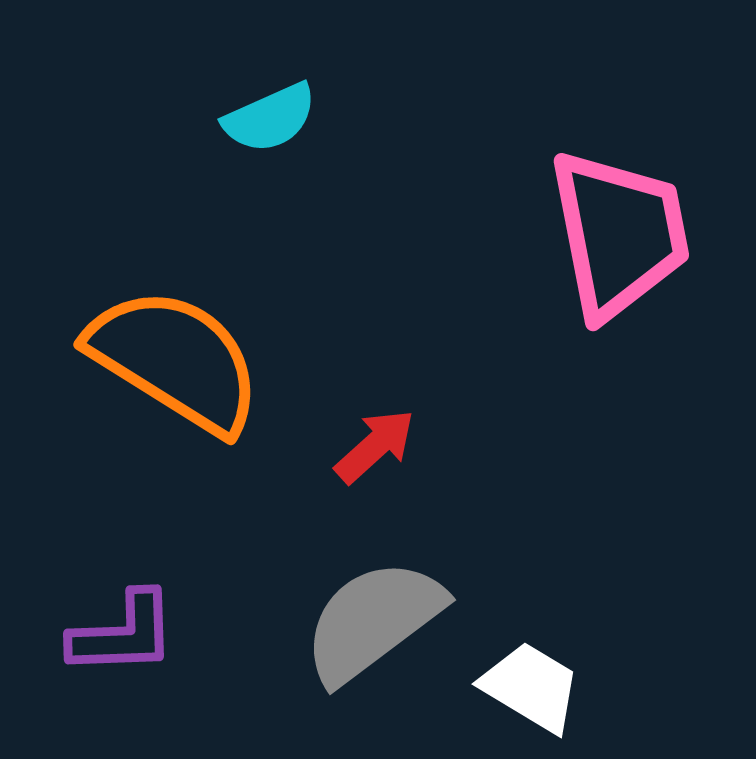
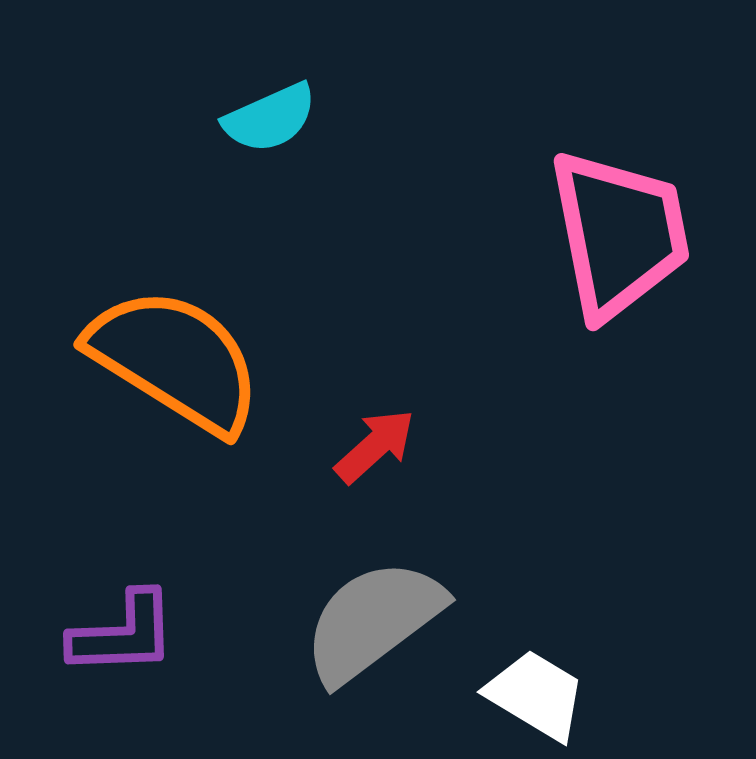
white trapezoid: moved 5 px right, 8 px down
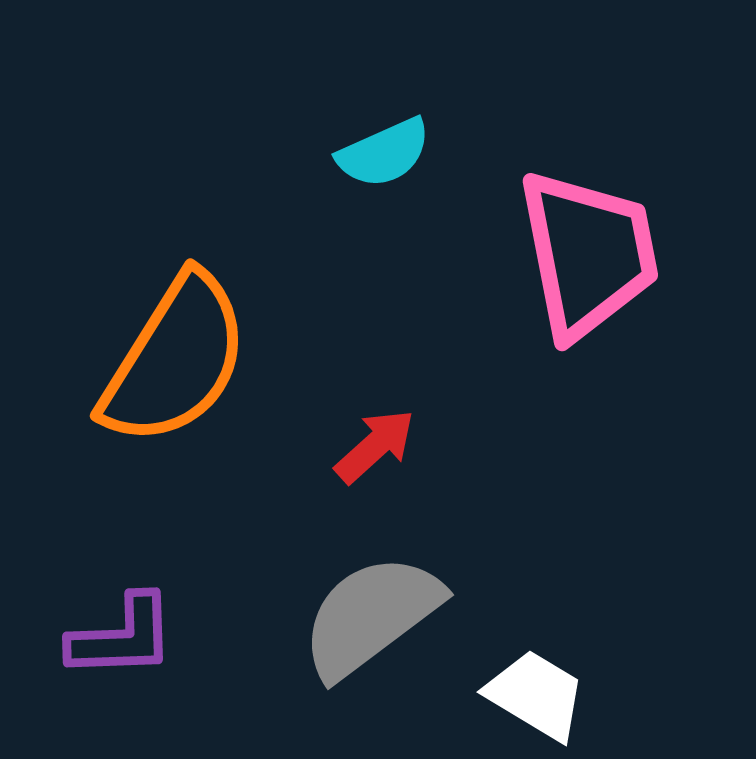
cyan semicircle: moved 114 px right, 35 px down
pink trapezoid: moved 31 px left, 20 px down
orange semicircle: rotated 90 degrees clockwise
gray semicircle: moved 2 px left, 5 px up
purple L-shape: moved 1 px left, 3 px down
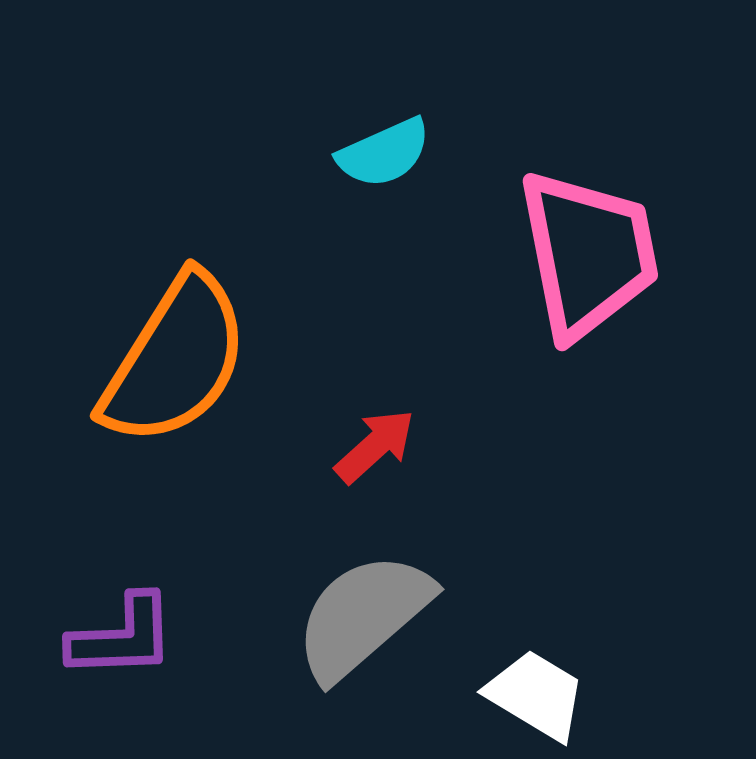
gray semicircle: moved 8 px left; rotated 4 degrees counterclockwise
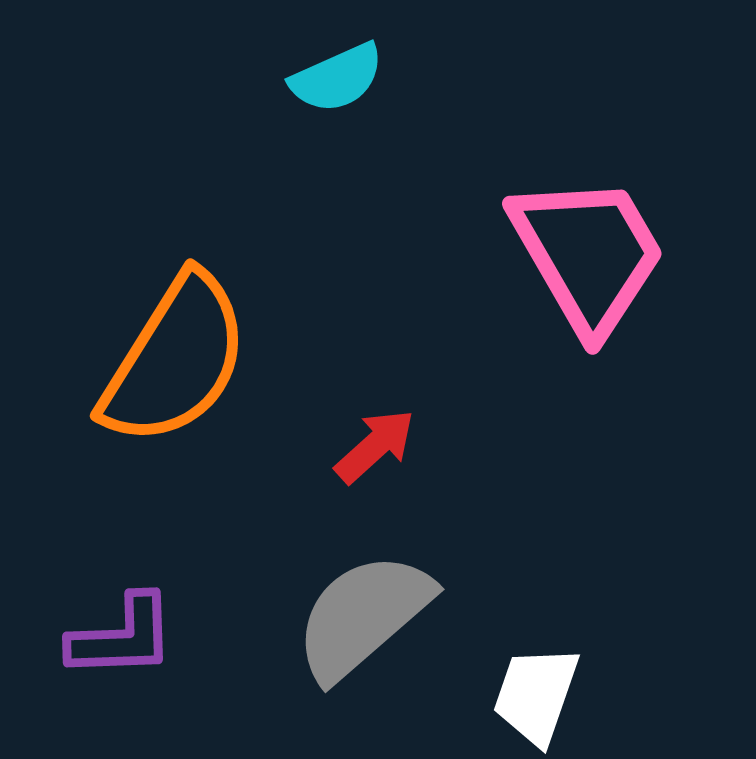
cyan semicircle: moved 47 px left, 75 px up
pink trapezoid: rotated 19 degrees counterclockwise
white trapezoid: rotated 102 degrees counterclockwise
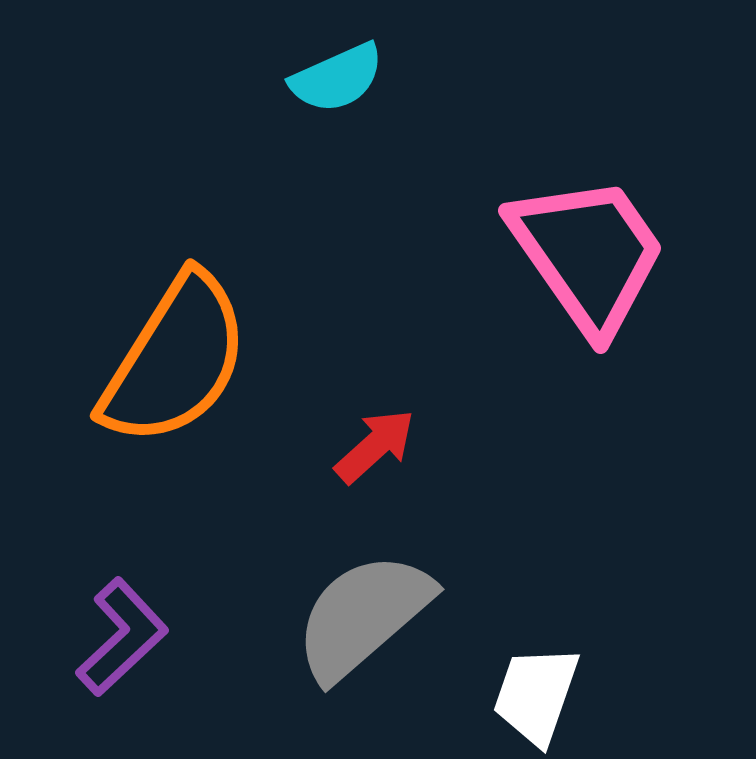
pink trapezoid: rotated 5 degrees counterclockwise
purple L-shape: rotated 41 degrees counterclockwise
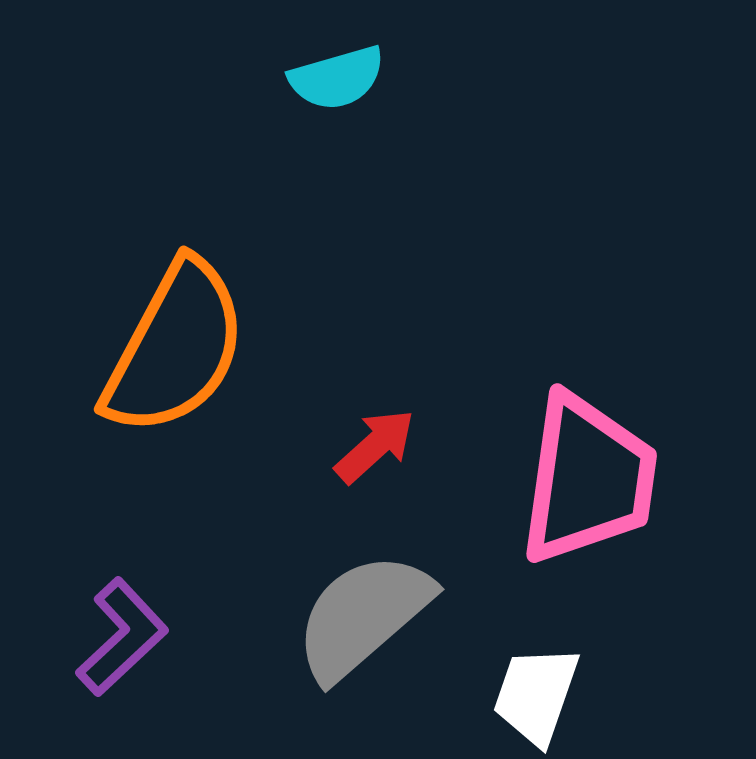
cyan semicircle: rotated 8 degrees clockwise
pink trapezoid: moved 225 px down; rotated 43 degrees clockwise
orange semicircle: moved 12 px up; rotated 4 degrees counterclockwise
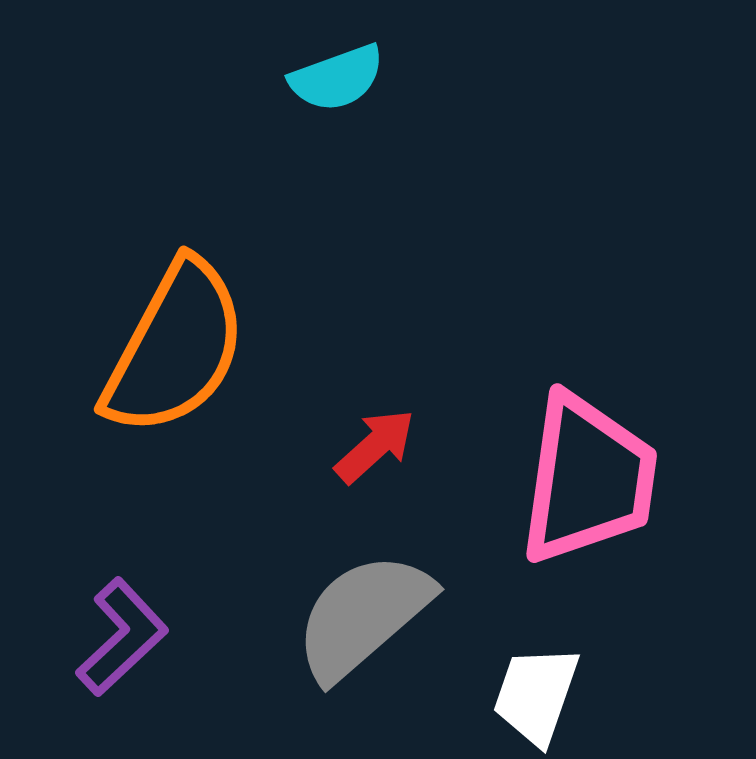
cyan semicircle: rotated 4 degrees counterclockwise
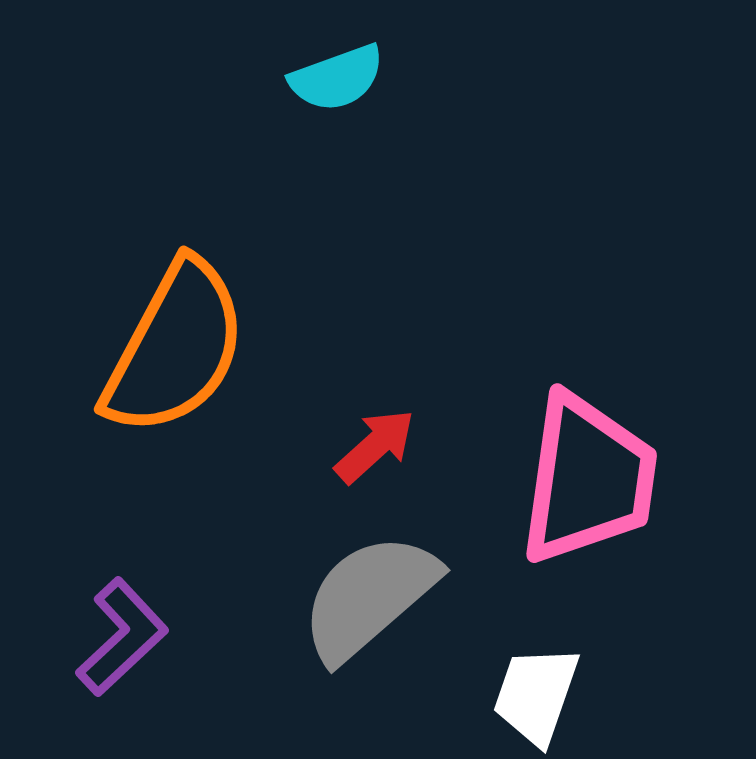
gray semicircle: moved 6 px right, 19 px up
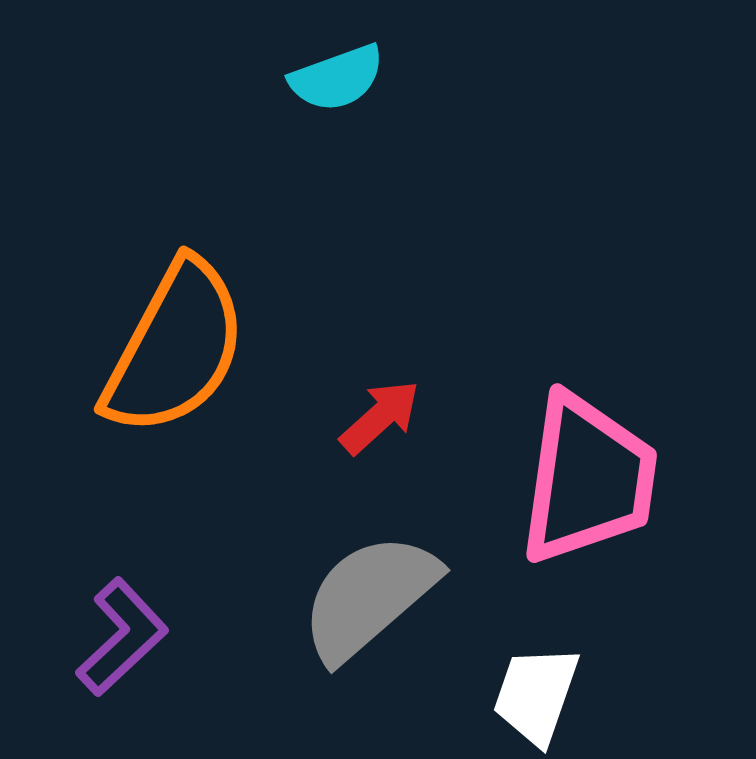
red arrow: moved 5 px right, 29 px up
